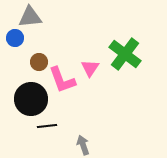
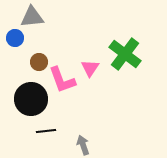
gray triangle: moved 2 px right
black line: moved 1 px left, 5 px down
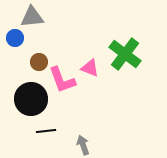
pink triangle: rotated 42 degrees counterclockwise
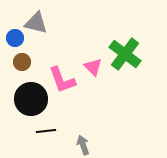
gray triangle: moved 4 px right, 6 px down; rotated 20 degrees clockwise
brown circle: moved 17 px left
pink triangle: moved 3 px right, 1 px up; rotated 24 degrees clockwise
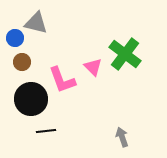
gray arrow: moved 39 px right, 8 px up
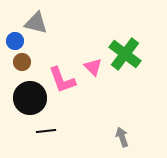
blue circle: moved 3 px down
black circle: moved 1 px left, 1 px up
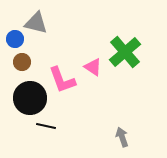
blue circle: moved 2 px up
green cross: moved 2 px up; rotated 12 degrees clockwise
pink triangle: rotated 12 degrees counterclockwise
black line: moved 5 px up; rotated 18 degrees clockwise
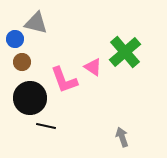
pink L-shape: moved 2 px right
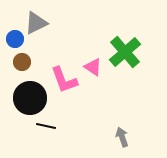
gray triangle: rotated 40 degrees counterclockwise
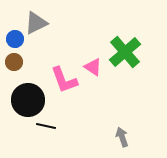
brown circle: moved 8 px left
black circle: moved 2 px left, 2 px down
